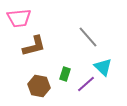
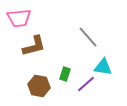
cyan triangle: rotated 36 degrees counterclockwise
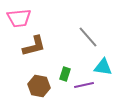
purple line: moved 2 px left, 1 px down; rotated 30 degrees clockwise
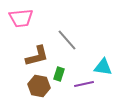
pink trapezoid: moved 2 px right
gray line: moved 21 px left, 3 px down
brown L-shape: moved 3 px right, 10 px down
green rectangle: moved 6 px left
purple line: moved 1 px up
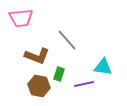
brown L-shape: rotated 35 degrees clockwise
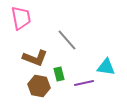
pink trapezoid: rotated 95 degrees counterclockwise
brown L-shape: moved 2 px left, 2 px down
cyan triangle: moved 3 px right
green rectangle: rotated 32 degrees counterclockwise
purple line: moved 1 px up
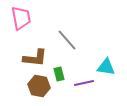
brown L-shape: rotated 15 degrees counterclockwise
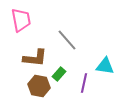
pink trapezoid: moved 2 px down
cyan triangle: moved 1 px left, 1 px up
green rectangle: rotated 56 degrees clockwise
purple line: rotated 66 degrees counterclockwise
